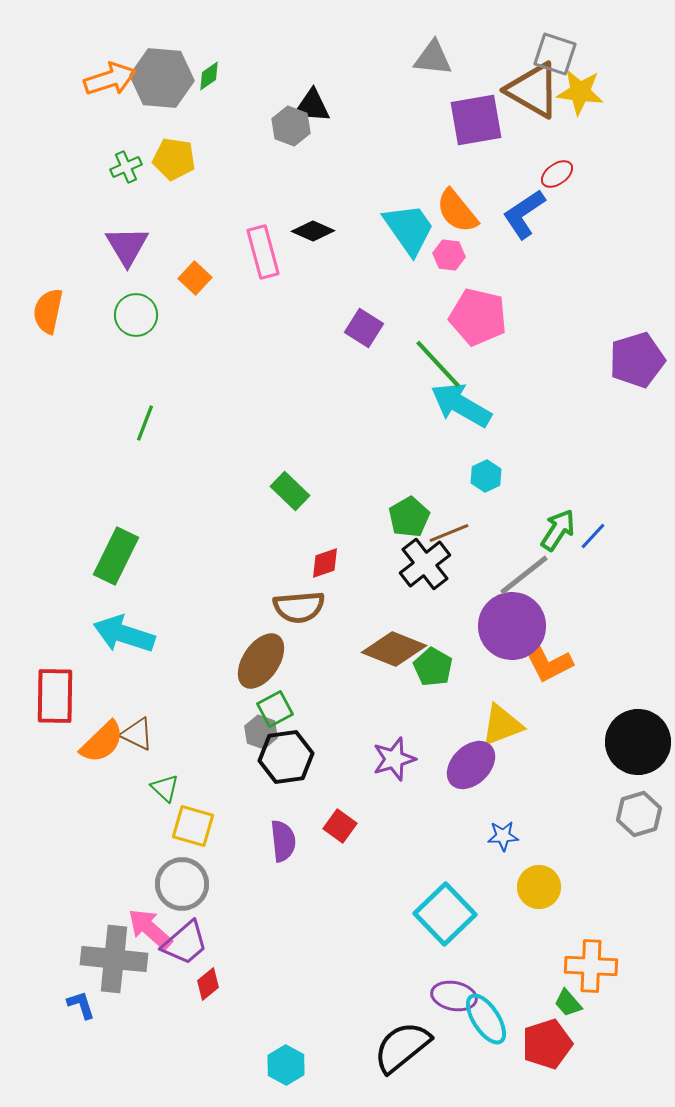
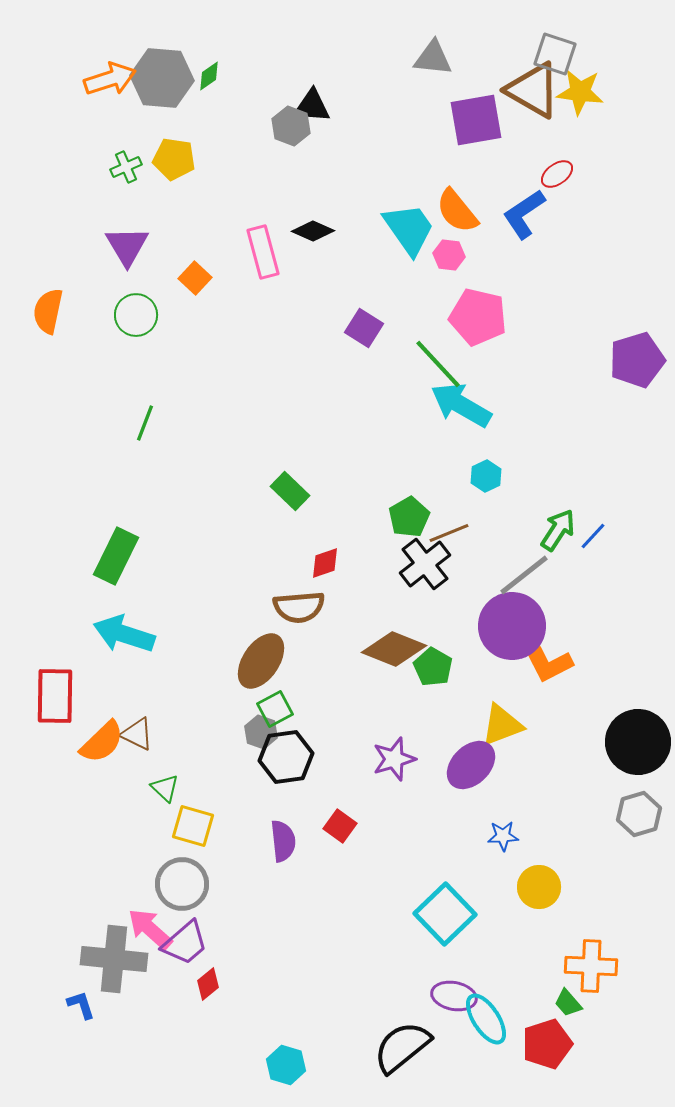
cyan hexagon at (286, 1065): rotated 12 degrees counterclockwise
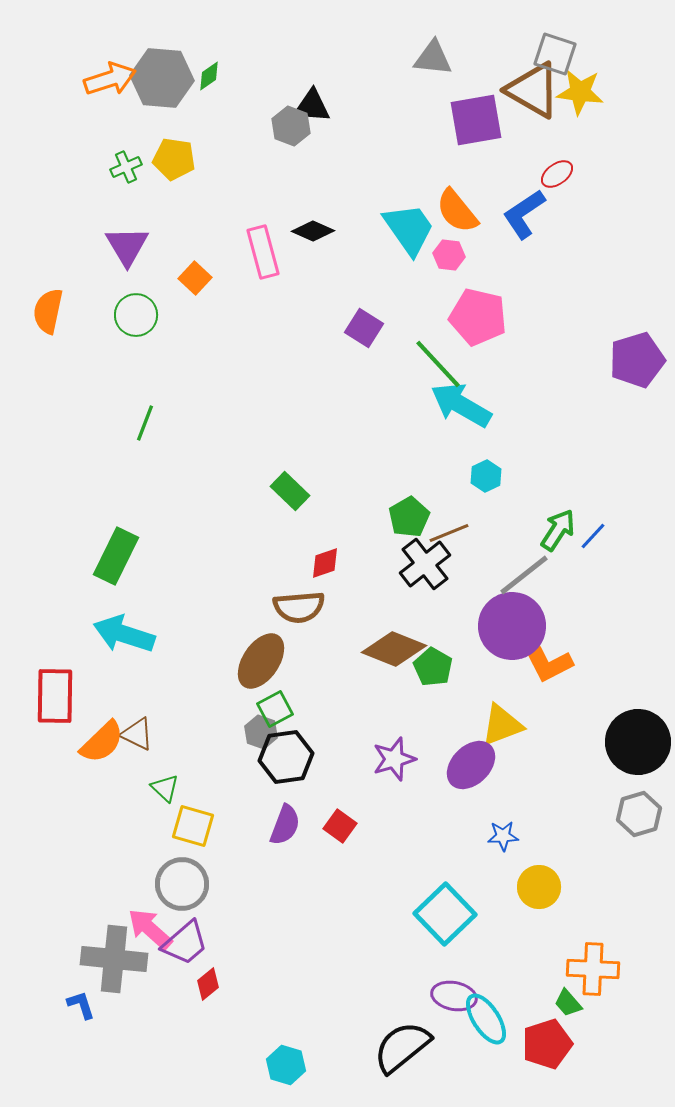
purple semicircle at (283, 841): moved 2 px right, 16 px up; rotated 27 degrees clockwise
orange cross at (591, 966): moved 2 px right, 3 px down
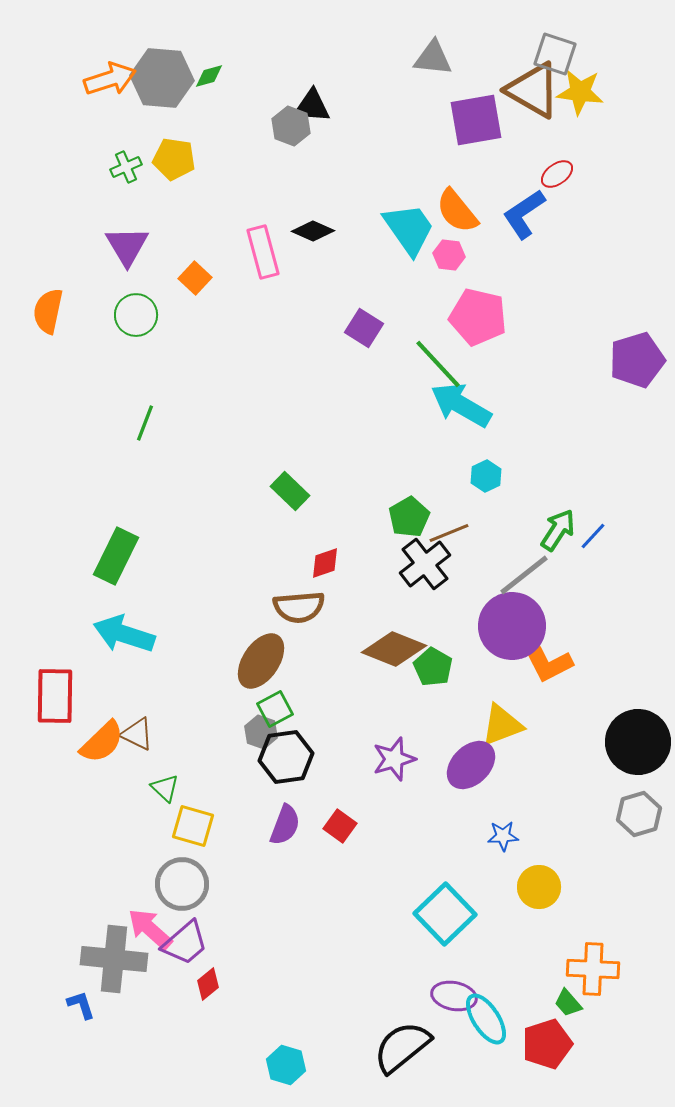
green diamond at (209, 76): rotated 20 degrees clockwise
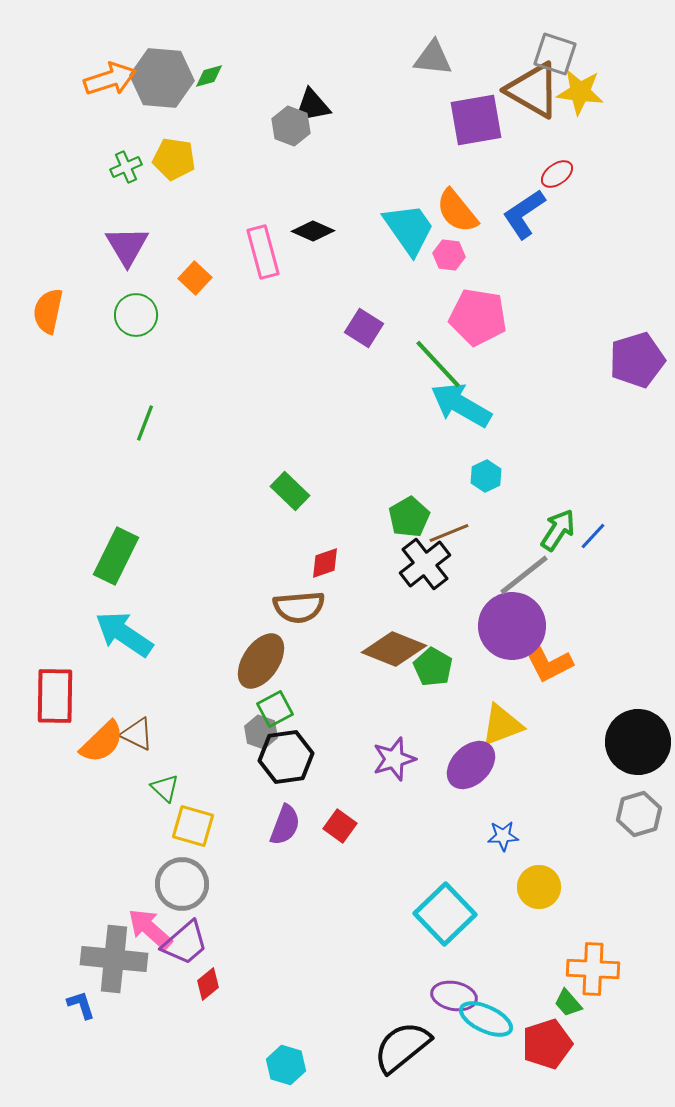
black triangle at (312, 106): rotated 15 degrees counterclockwise
pink pentagon at (478, 317): rotated 4 degrees counterclockwise
cyan arrow at (124, 634): rotated 16 degrees clockwise
cyan ellipse at (486, 1019): rotated 32 degrees counterclockwise
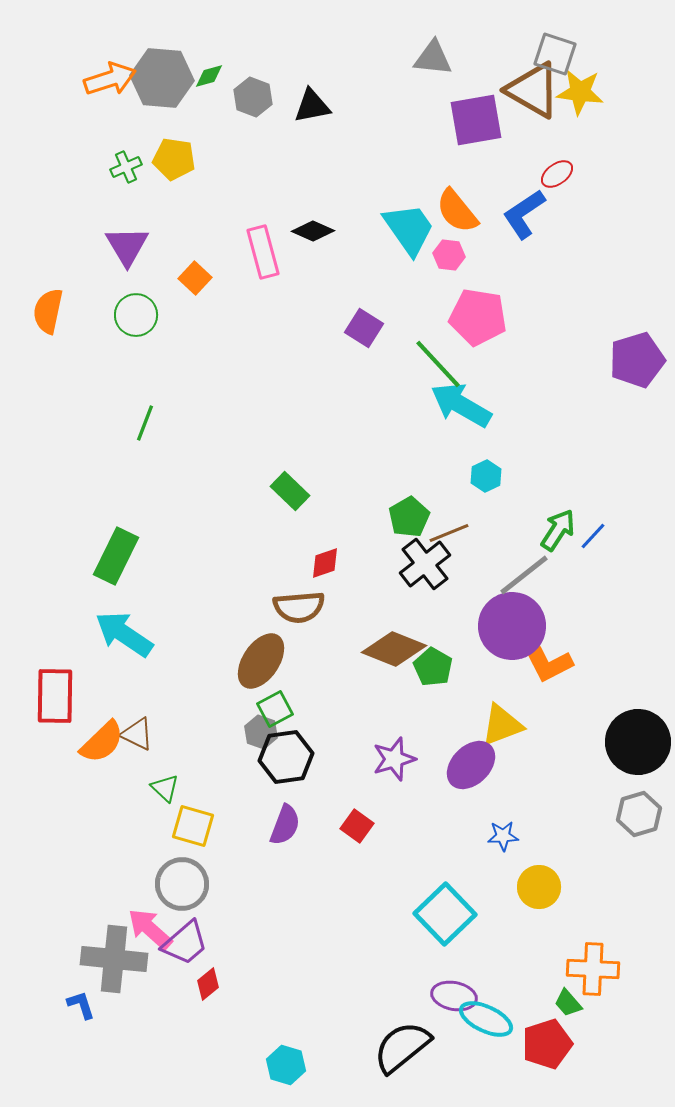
gray hexagon at (291, 126): moved 38 px left, 29 px up
red square at (340, 826): moved 17 px right
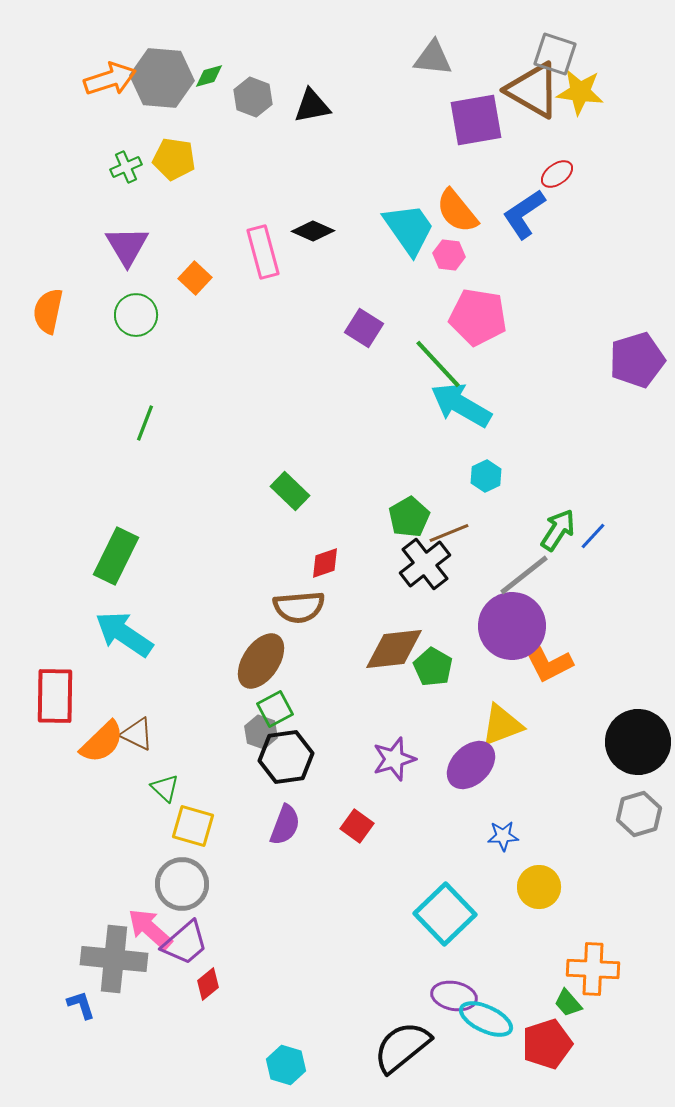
brown diamond at (394, 649): rotated 28 degrees counterclockwise
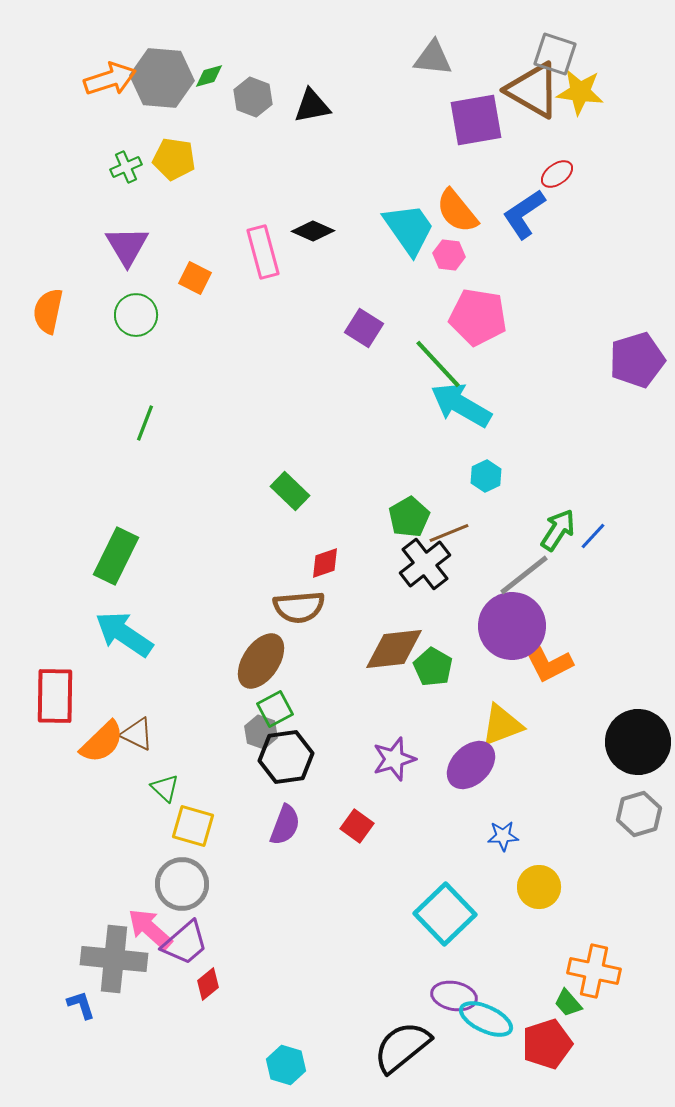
orange square at (195, 278): rotated 16 degrees counterclockwise
orange cross at (593, 969): moved 1 px right, 2 px down; rotated 9 degrees clockwise
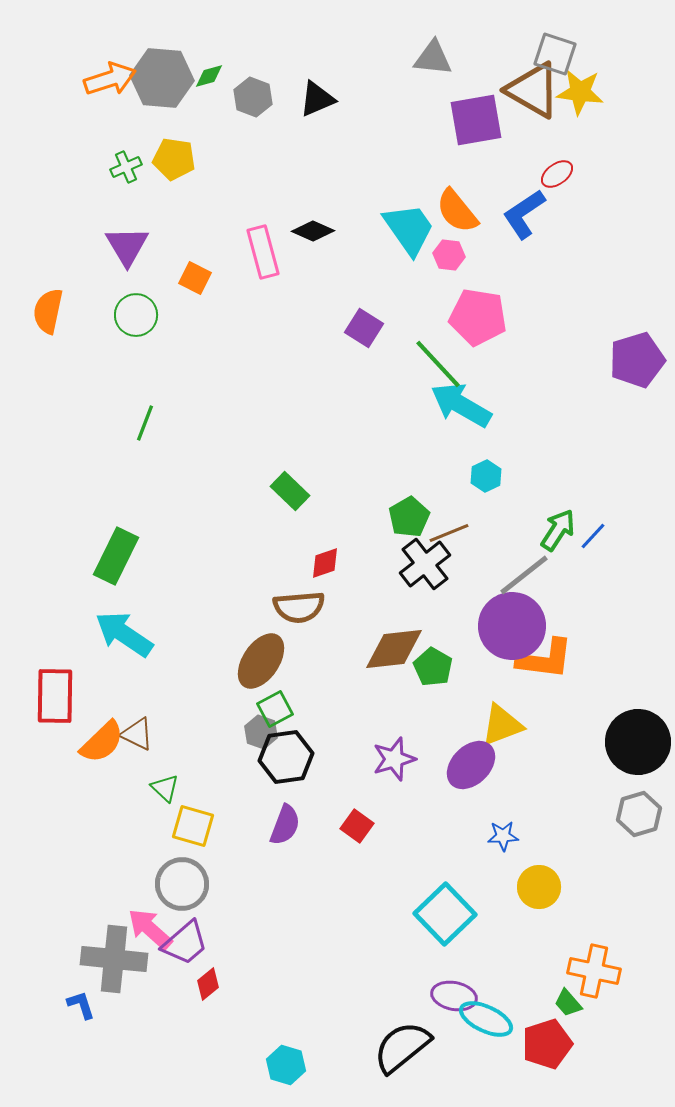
black triangle at (312, 106): moved 5 px right, 7 px up; rotated 12 degrees counterclockwise
orange L-shape at (545, 659): rotated 56 degrees counterclockwise
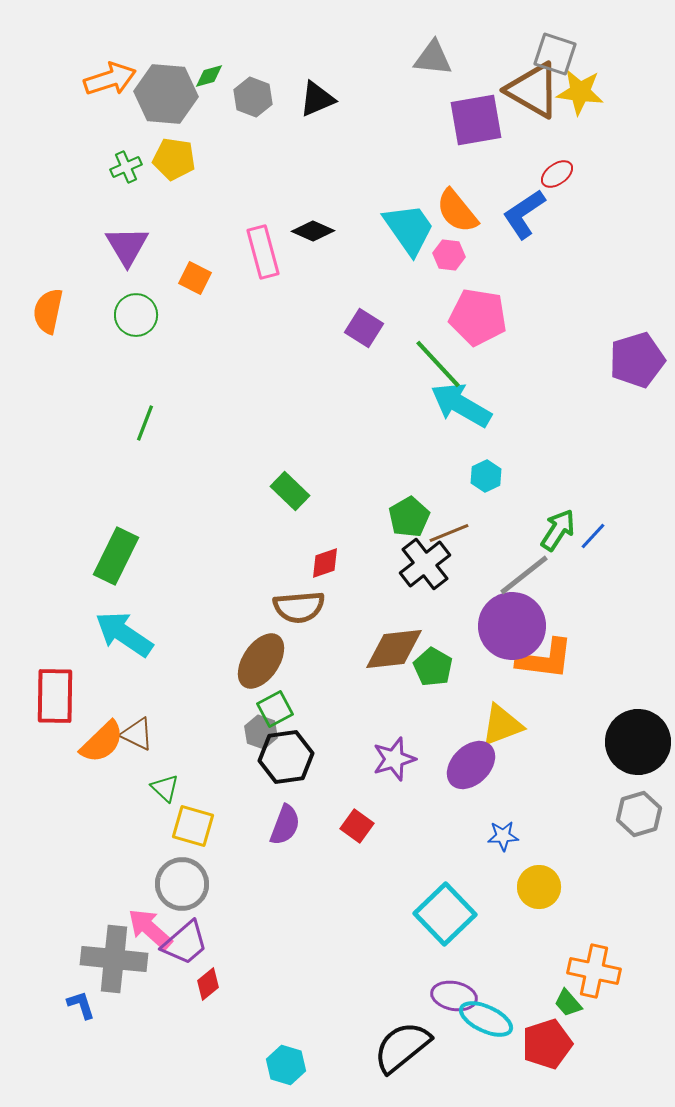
gray hexagon at (162, 78): moved 4 px right, 16 px down
